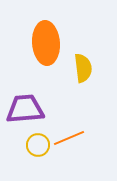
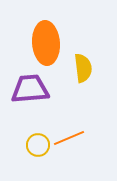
purple trapezoid: moved 5 px right, 20 px up
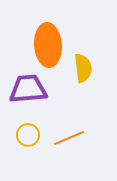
orange ellipse: moved 2 px right, 2 px down
purple trapezoid: moved 2 px left
yellow circle: moved 10 px left, 10 px up
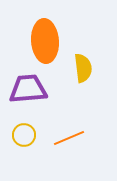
orange ellipse: moved 3 px left, 4 px up
yellow circle: moved 4 px left
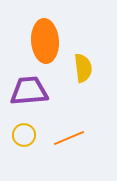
purple trapezoid: moved 1 px right, 2 px down
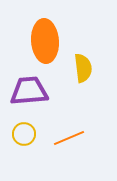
yellow circle: moved 1 px up
